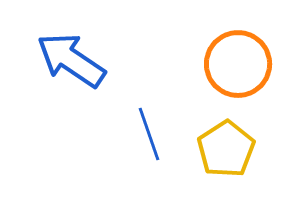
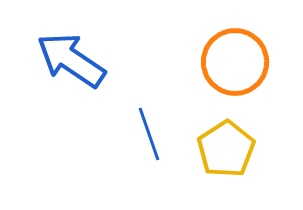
orange circle: moved 3 px left, 2 px up
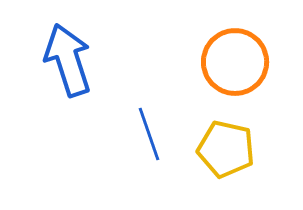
blue arrow: moved 3 px left; rotated 38 degrees clockwise
yellow pentagon: rotated 26 degrees counterclockwise
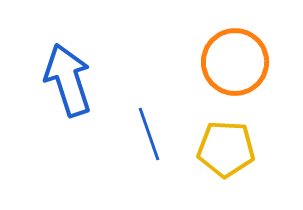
blue arrow: moved 20 px down
yellow pentagon: rotated 10 degrees counterclockwise
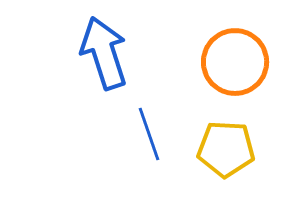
blue arrow: moved 36 px right, 27 px up
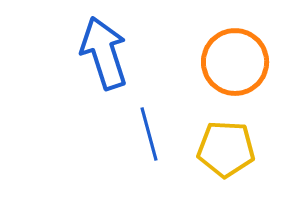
blue line: rotated 4 degrees clockwise
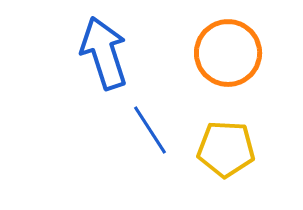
orange circle: moved 7 px left, 9 px up
blue line: moved 1 px right, 4 px up; rotated 18 degrees counterclockwise
